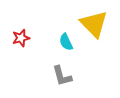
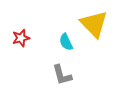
gray L-shape: moved 1 px up
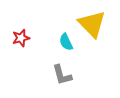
yellow triangle: moved 2 px left
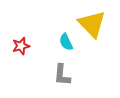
red star: moved 8 px down
gray L-shape: rotated 20 degrees clockwise
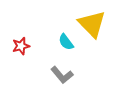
cyan semicircle: rotated 12 degrees counterclockwise
gray L-shape: rotated 45 degrees counterclockwise
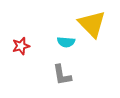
cyan semicircle: rotated 48 degrees counterclockwise
gray L-shape: rotated 30 degrees clockwise
